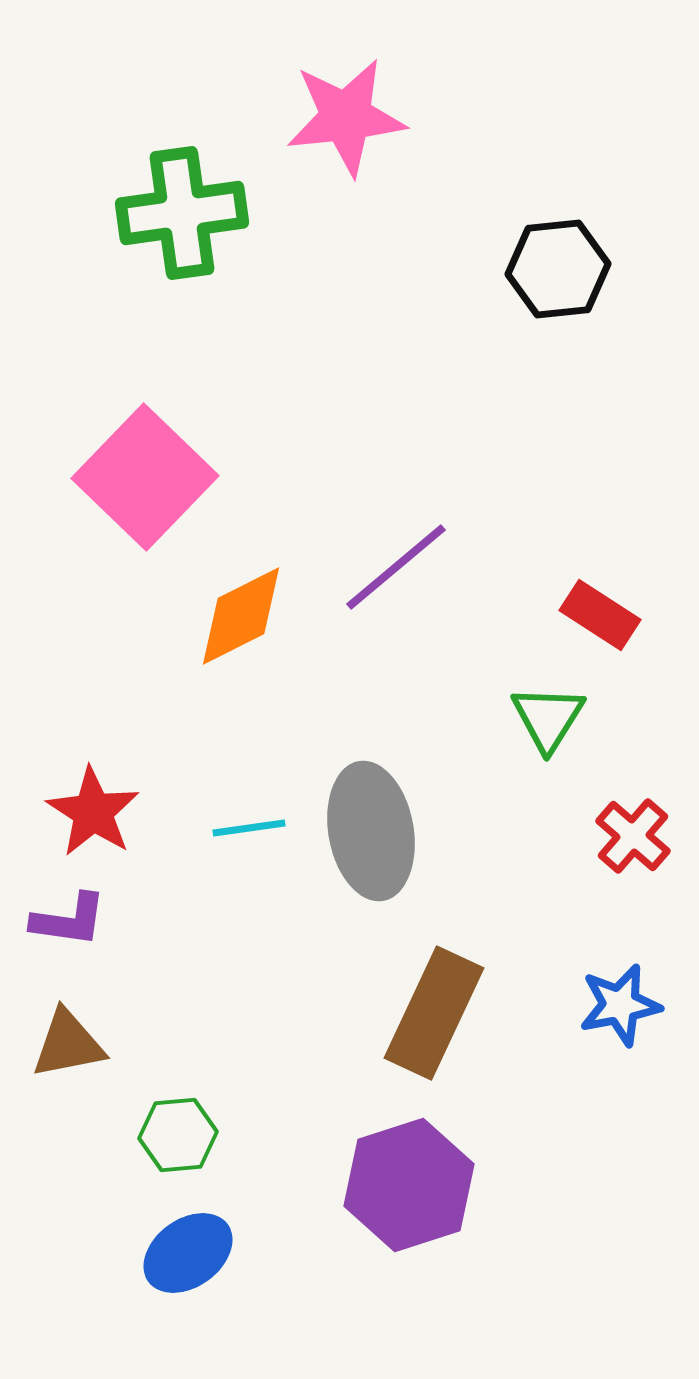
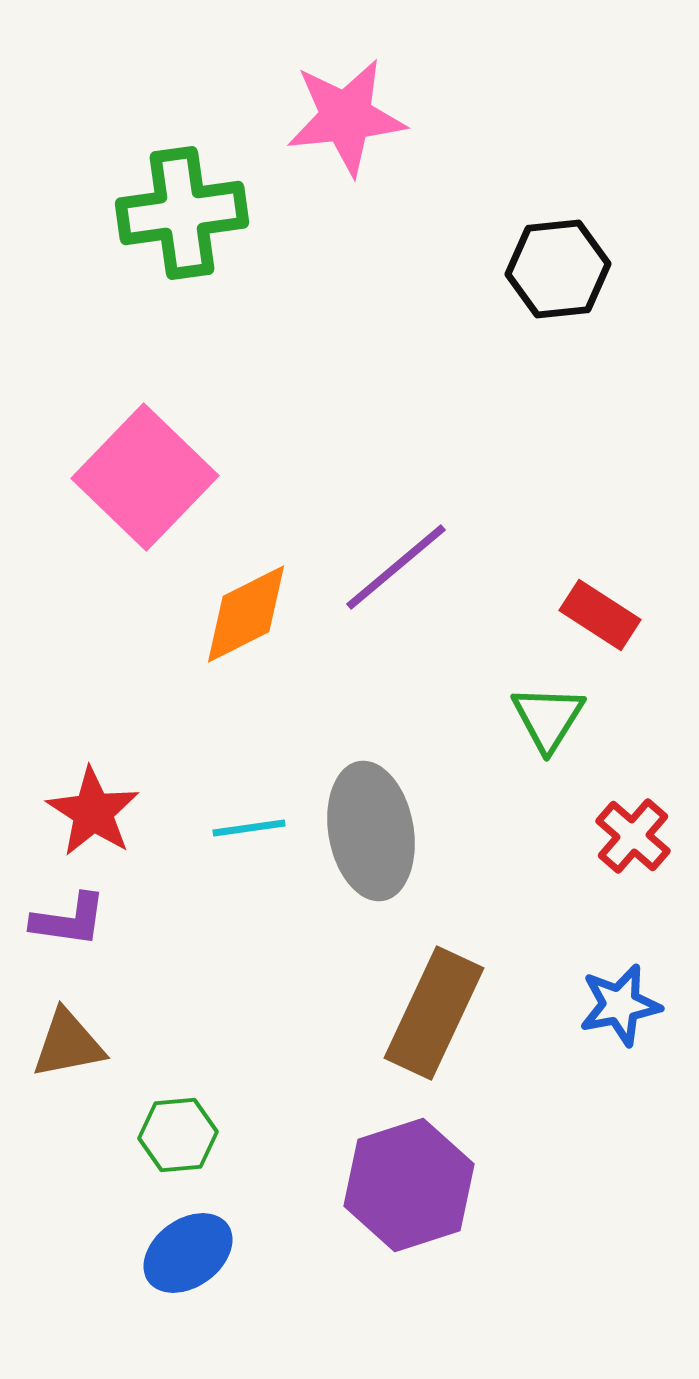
orange diamond: moved 5 px right, 2 px up
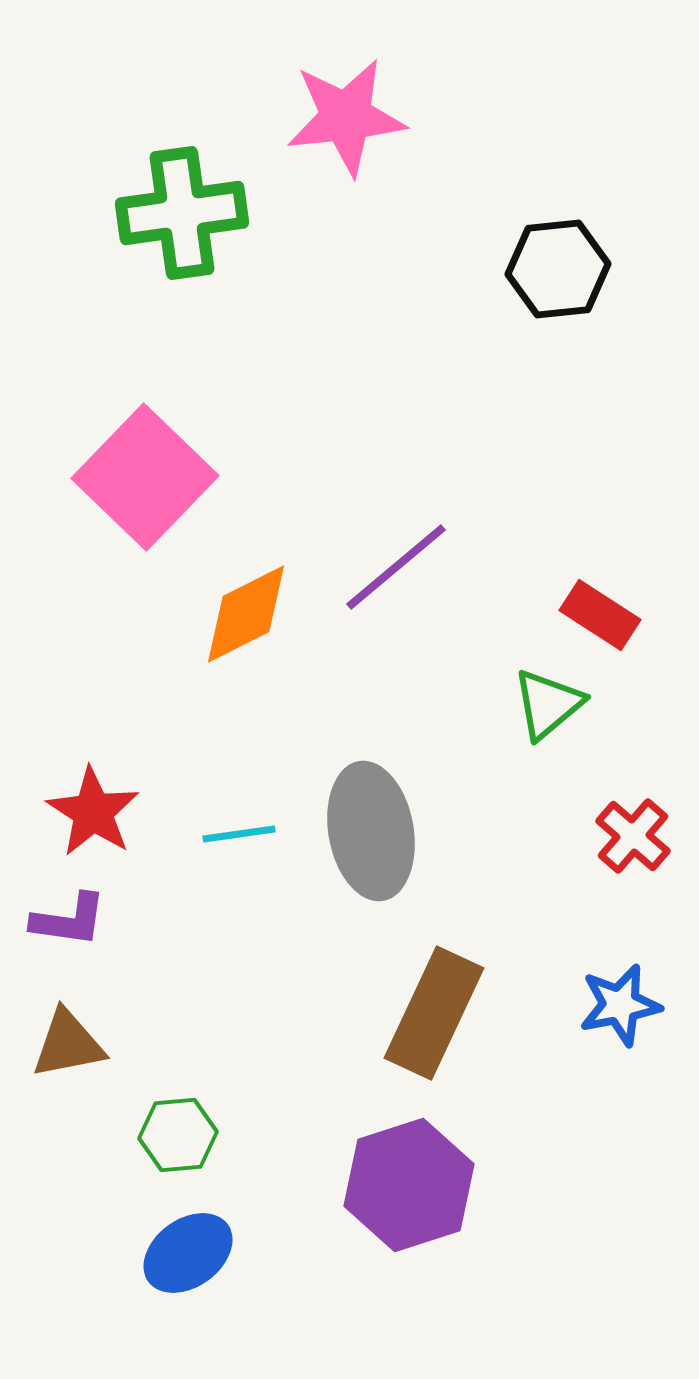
green triangle: moved 14 px up; rotated 18 degrees clockwise
cyan line: moved 10 px left, 6 px down
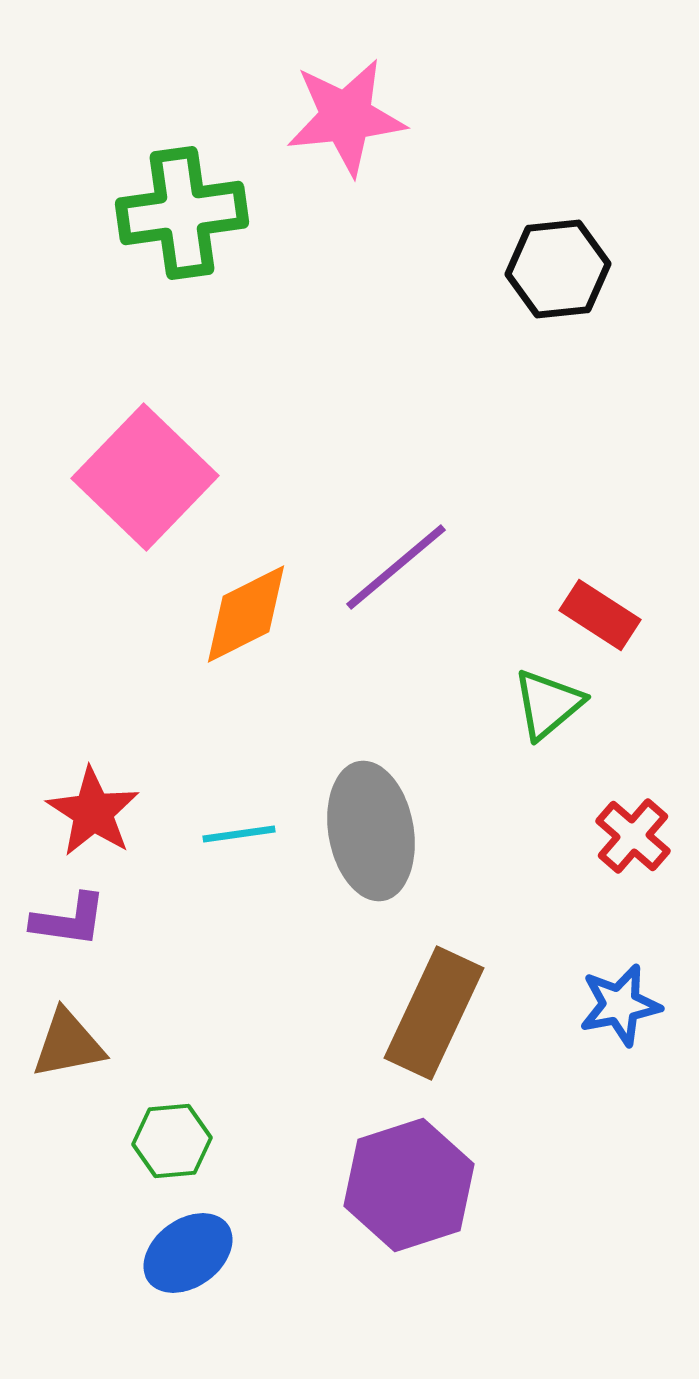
green hexagon: moved 6 px left, 6 px down
